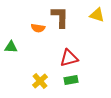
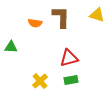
brown L-shape: moved 1 px right
orange semicircle: moved 3 px left, 5 px up
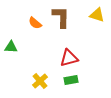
orange semicircle: rotated 32 degrees clockwise
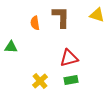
orange semicircle: rotated 40 degrees clockwise
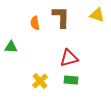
green rectangle: rotated 16 degrees clockwise
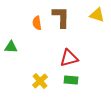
orange semicircle: moved 2 px right
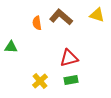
brown L-shape: rotated 50 degrees counterclockwise
green rectangle: rotated 16 degrees counterclockwise
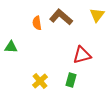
yellow triangle: rotated 49 degrees clockwise
red triangle: moved 13 px right, 3 px up
green rectangle: rotated 64 degrees counterclockwise
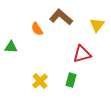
yellow triangle: moved 10 px down
orange semicircle: moved 6 px down; rotated 24 degrees counterclockwise
red triangle: moved 1 px up
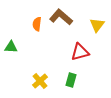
orange semicircle: moved 5 px up; rotated 40 degrees clockwise
red triangle: moved 2 px left, 2 px up
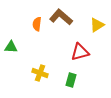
yellow triangle: rotated 21 degrees clockwise
yellow cross: moved 8 px up; rotated 28 degrees counterclockwise
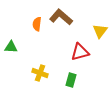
yellow triangle: moved 3 px right, 6 px down; rotated 21 degrees counterclockwise
